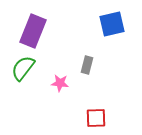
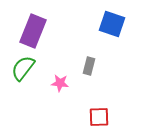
blue square: rotated 32 degrees clockwise
gray rectangle: moved 2 px right, 1 px down
red square: moved 3 px right, 1 px up
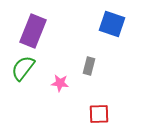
red square: moved 3 px up
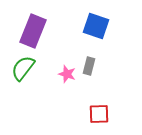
blue square: moved 16 px left, 2 px down
pink star: moved 7 px right, 9 px up; rotated 12 degrees clockwise
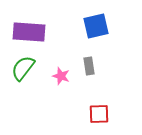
blue square: rotated 32 degrees counterclockwise
purple rectangle: moved 4 px left, 1 px down; rotated 72 degrees clockwise
gray rectangle: rotated 24 degrees counterclockwise
pink star: moved 6 px left, 2 px down
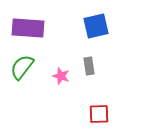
purple rectangle: moved 1 px left, 4 px up
green semicircle: moved 1 px left, 1 px up
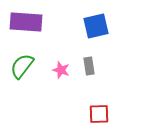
purple rectangle: moved 2 px left, 6 px up
green semicircle: moved 1 px up
pink star: moved 6 px up
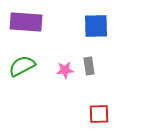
blue square: rotated 12 degrees clockwise
green semicircle: rotated 24 degrees clockwise
pink star: moved 4 px right; rotated 24 degrees counterclockwise
